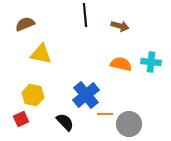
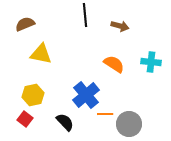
orange semicircle: moved 7 px left; rotated 20 degrees clockwise
yellow hexagon: rotated 25 degrees counterclockwise
red square: moved 4 px right; rotated 28 degrees counterclockwise
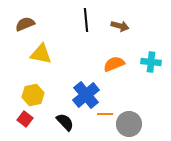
black line: moved 1 px right, 5 px down
orange semicircle: rotated 55 degrees counterclockwise
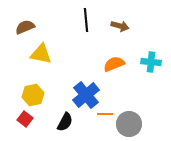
brown semicircle: moved 3 px down
black semicircle: rotated 72 degrees clockwise
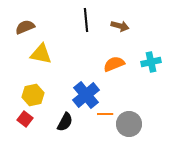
cyan cross: rotated 18 degrees counterclockwise
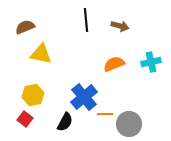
blue cross: moved 2 px left, 2 px down
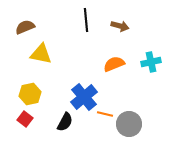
yellow hexagon: moved 3 px left, 1 px up
orange line: rotated 14 degrees clockwise
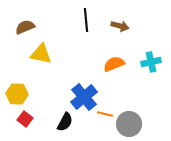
yellow hexagon: moved 13 px left; rotated 15 degrees clockwise
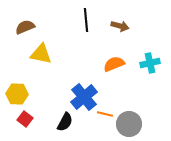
cyan cross: moved 1 px left, 1 px down
